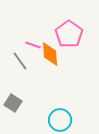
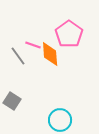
gray line: moved 2 px left, 5 px up
gray square: moved 1 px left, 2 px up
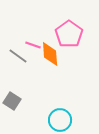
gray line: rotated 18 degrees counterclockwise
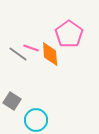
pink line: moved 2 px left, 3 px down
gray line: moved 2 px up
cyan circle: moved 24 px left
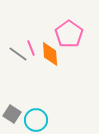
pink line: rotated 49 degrees clockwise
gray square: moved 13 px down
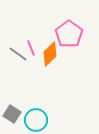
orange diamond: rotated 50 degrees clockwise
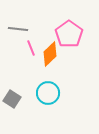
gray line: moved 25 px up; rotated 30 degrees counterclockwise
gray square: moved 15 px up
cyan circle: moved 12 px right, 27 px up
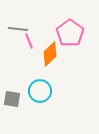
pink pentagon: moved 1 px right, 1 px up
pink line: moved 2 px left, 7 px up
cyan circle: moved 8 px left, 2 px up
gray square: rotated 24 degrees counterclockwise
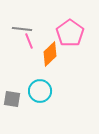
gray line: moved 4 px right
